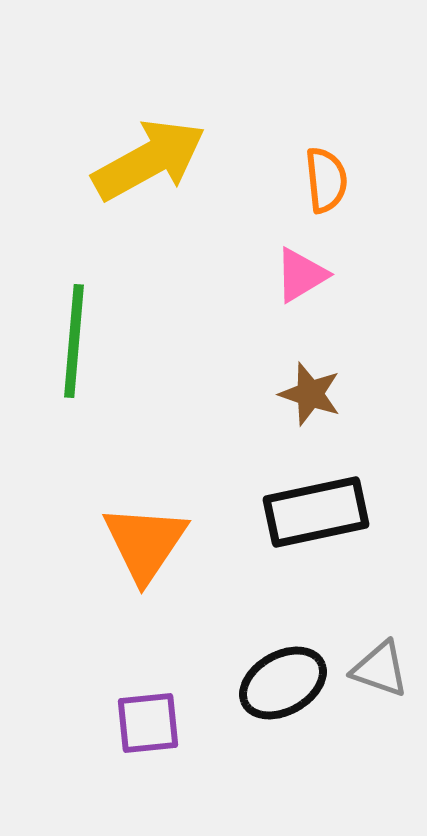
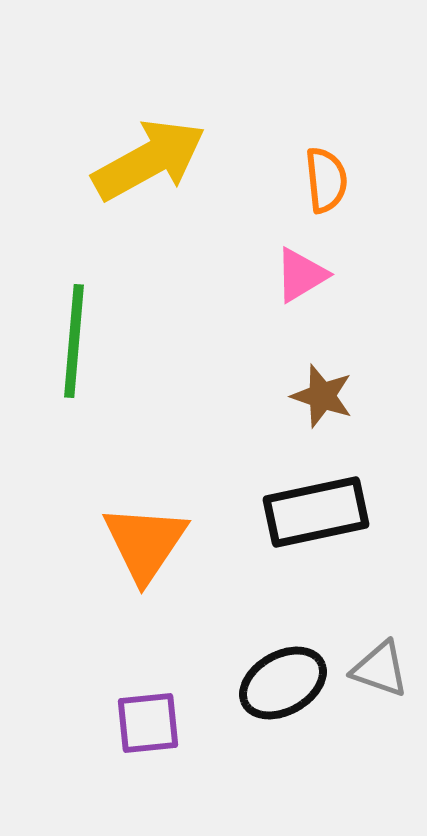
brown star: moved 12 px right, 2 px down
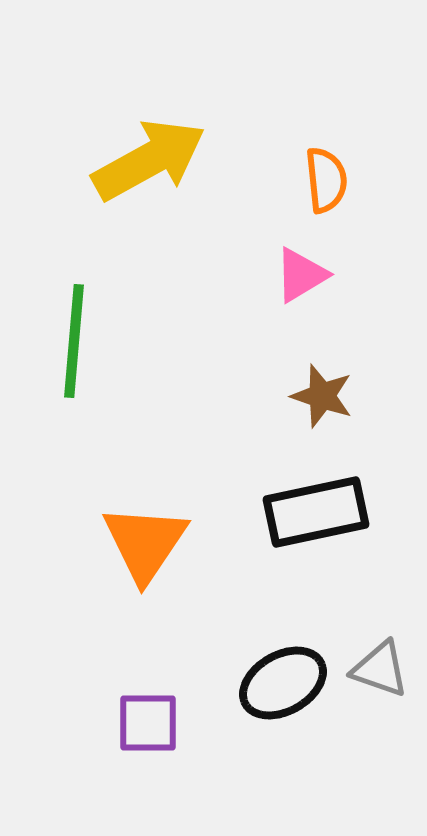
purple square: rotated 6 degrees clockwise
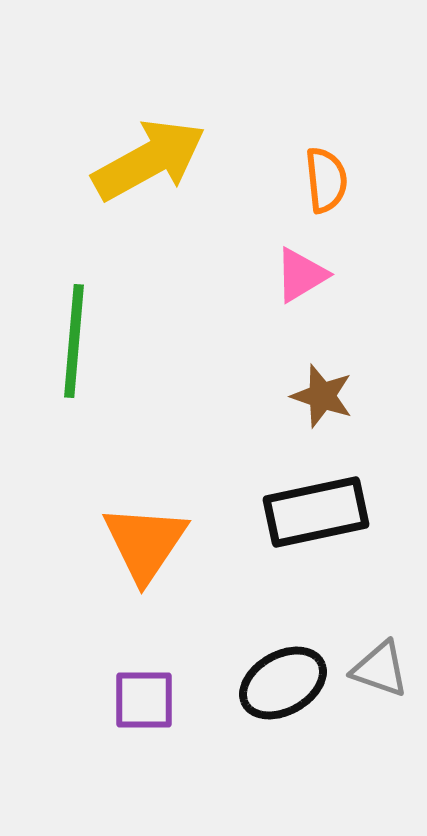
purple square: moved 4 px left, 23 px up
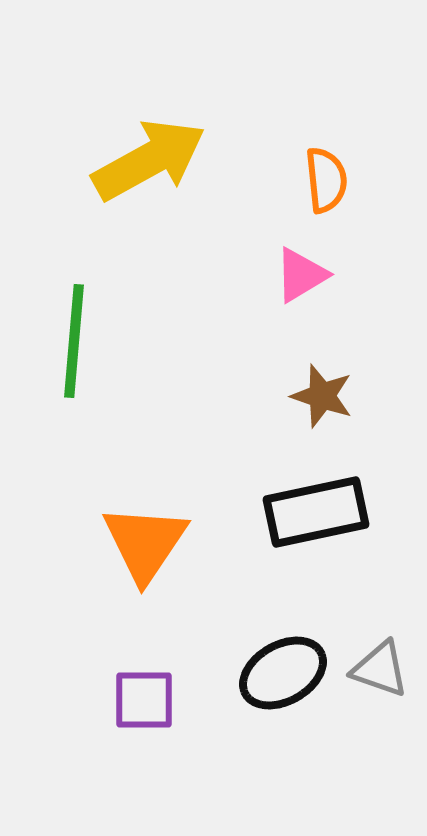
black ellipse: moved 10 px up
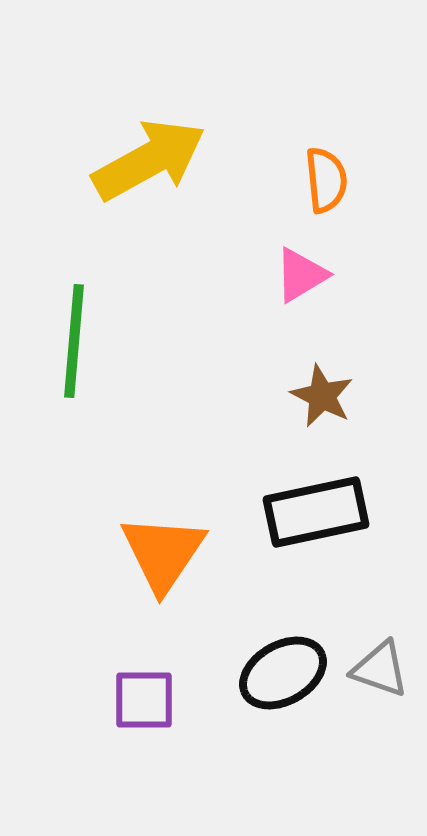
brown star: rotated 8 degrees clockwise
orange triangle: moved 18 px right, 10 px down
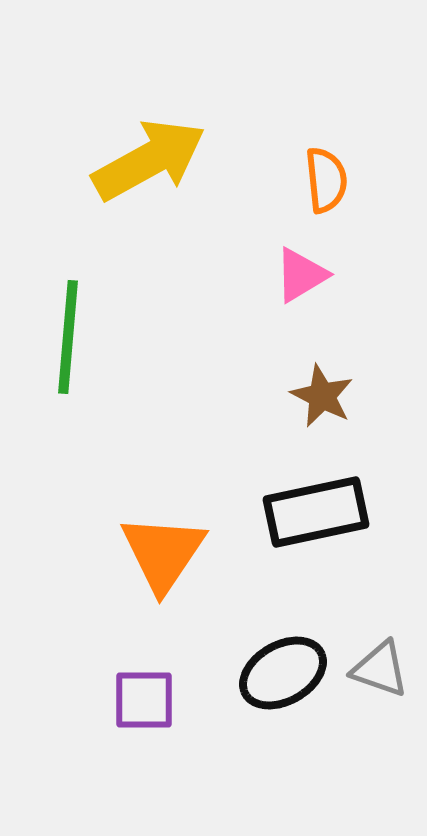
green line: moved 6 px left, 4 px up
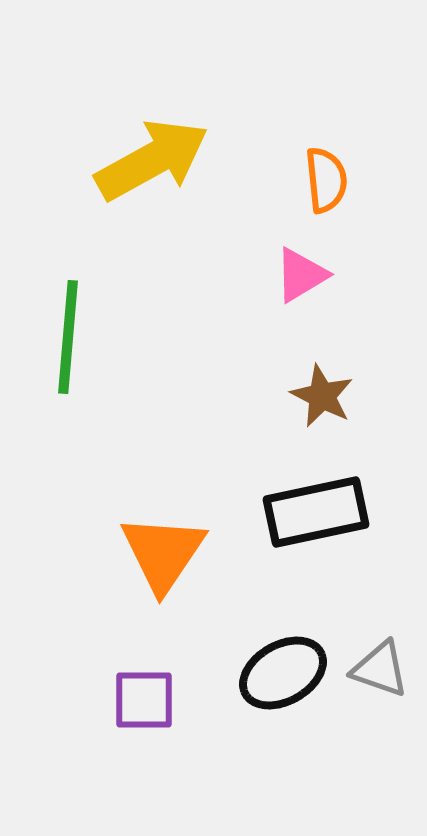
yellow arrow: moved 3 px right
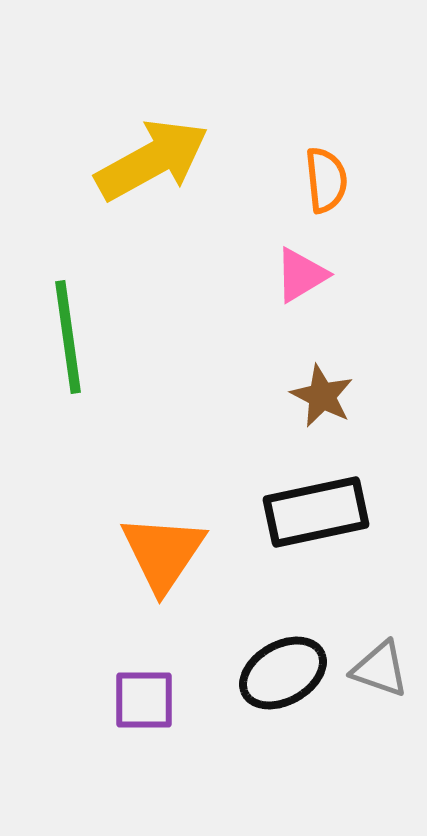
green line: rotated 13 degrees counterclockwise
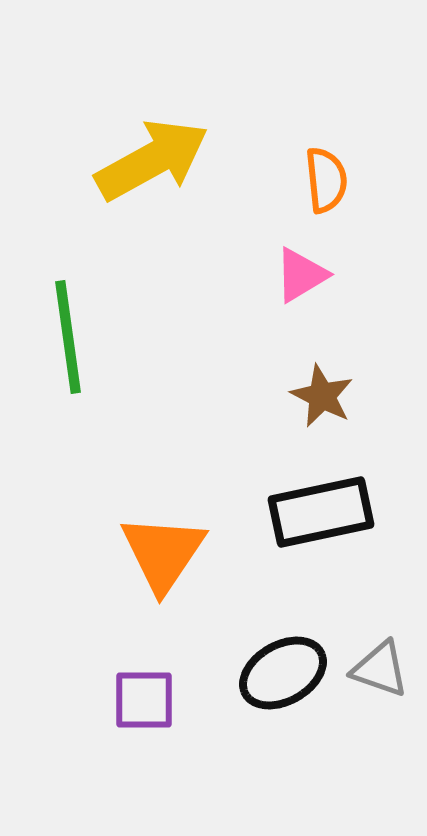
black rectangle: moved 5 px right
